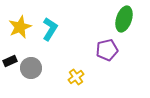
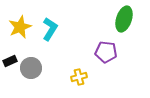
purple pentagon: moved 1 px left, 2 px down; rotated 20 degrees clockwise
yellow cross: moved 3 px right; rotated 21 degrees clockwise
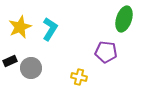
yellow cross: rotated 28 degrees clockwise
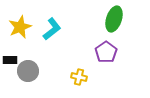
green ellipse: moved 10 px left
cyan L-shape: moved 2 px right; rotated 20 degrees clockwise
purple pentagon: rotated 30 degrees clockwise
black rectangle: moved 1 px up; rotated 24 degrees clockwise
gray circle: moved 3 px left, 3 px down
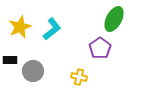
green ellipse: rotated 10 degrees clockwise
purple pentagon: moved 6 px left, 4 px up
gray circle: moved 5 px right
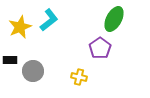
cyan L-shape: moved 3 px left, 9 px up
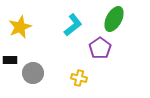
cyan L-shape: moved 24 px right, 5 px down
gray circle: moved 2 px down
yellow cross: moved 1 px down
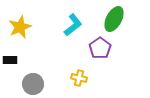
gray circle: moved 11 px down
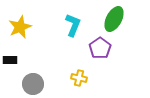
cyan L-shape: rotated 30 degrees counterclockwise
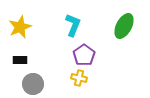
green ellipse: moved 10 px right, 7 px down
purple pentagon: moved 16 px left, 7 px down
black rectangle: moved 10 px right
